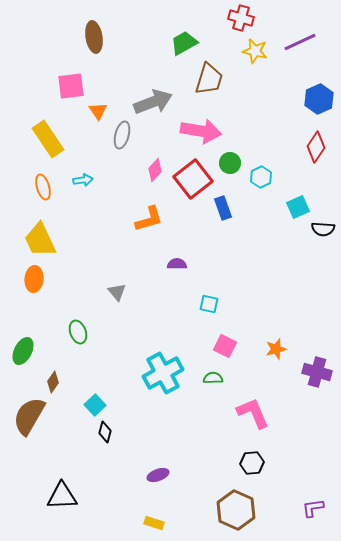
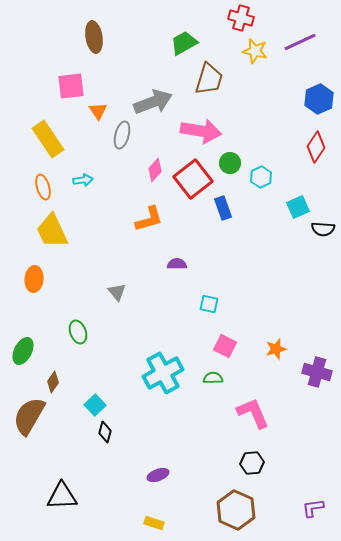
yellow trapezoid at (40, 240): moved 12 px right, 9 px up
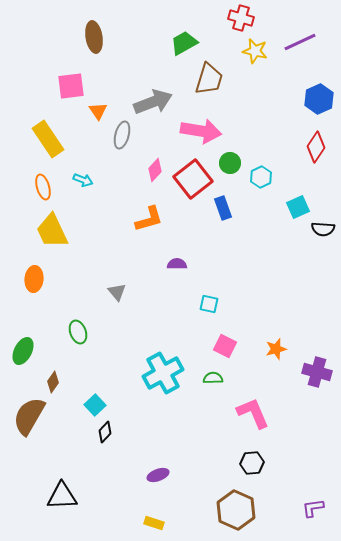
cyan arrow at (83, 180): rotated 30 degrees clockwise
black diamond at (105, 432): rotated 30 degrees clockwise
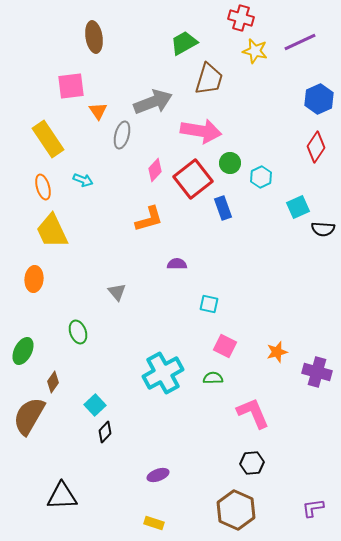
orange star at (276, 349): moved 1 px right, 3 px down
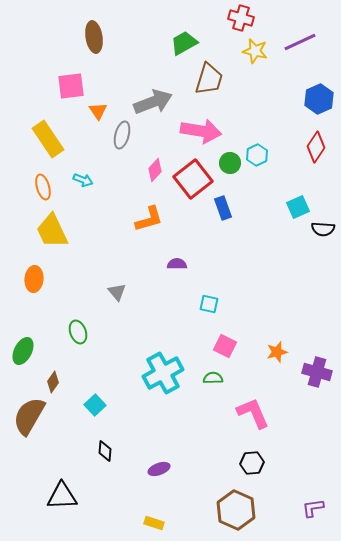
cyan hexagon at (261, 177): moved 4 px left, 22 px up
black diamond at (105, 432): moved 19 px down; rotated 40 degrees counterclockwise
purple ellipse at (158, 475): moved 1 px right, 6 px up
